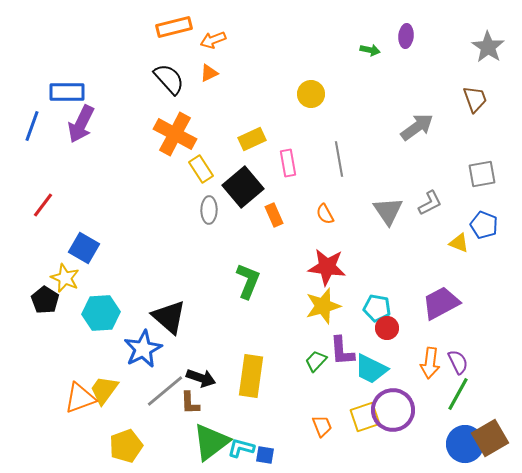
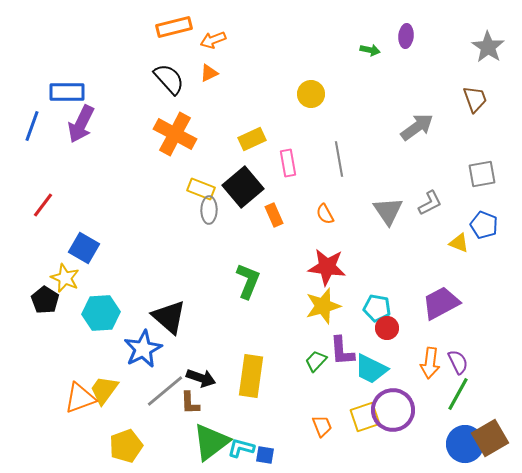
yellow rectangle at (201, 169): moved 20 px down; rotated 36 degrees counterclockwise
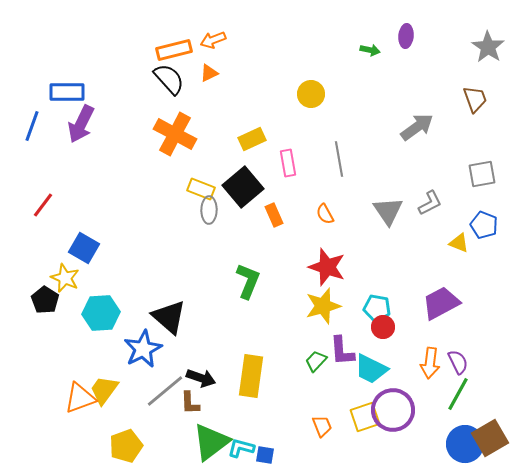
orange rectangle at (174, 27): moved 23 px down
red star at (327, 267): rotated 12 degrees clockwise
red circle at (387, 328): moved 4 px left, 1 px up
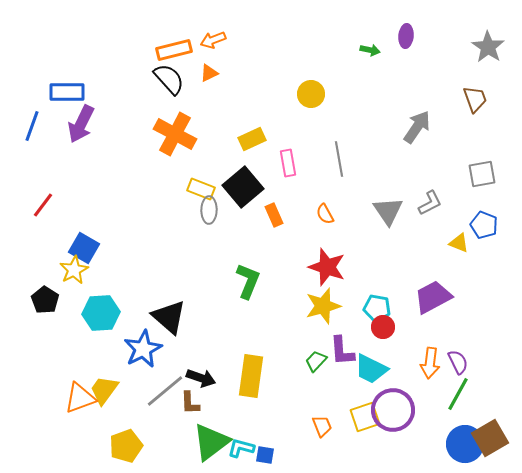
gray arrow at (417, 127): rotated 20 degrees counterclockwise
yellow star at (65, 278): moved 9 px right, 8 px up; rotated 20 degrees clockwise
purple trapezoid at (441, 303): moved 8 px left, 6 px up
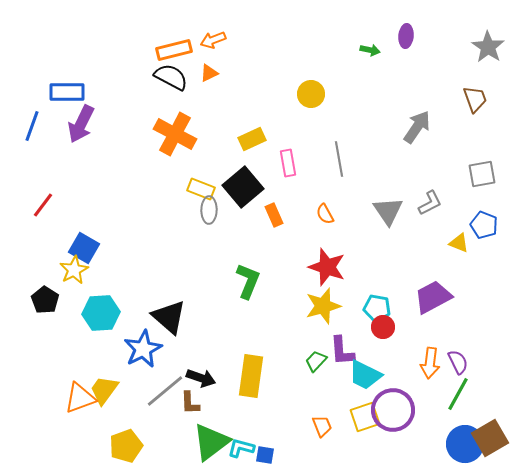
black semicircle at (169, 79): moved 2 px right, 2 px up; rotated 20 degrees counterclockwise
cyan trapezoid at (371, 369): moved 6 px left, 6 px down
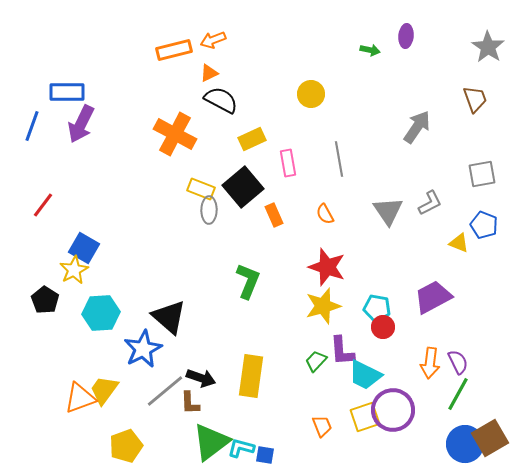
black semicircle at (171, 77): moved 50 px right, 23 px down
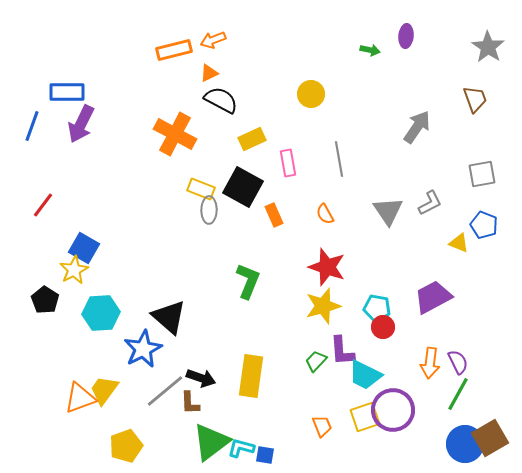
black square at (243, 187): rotated 21 degrees counterclockwise
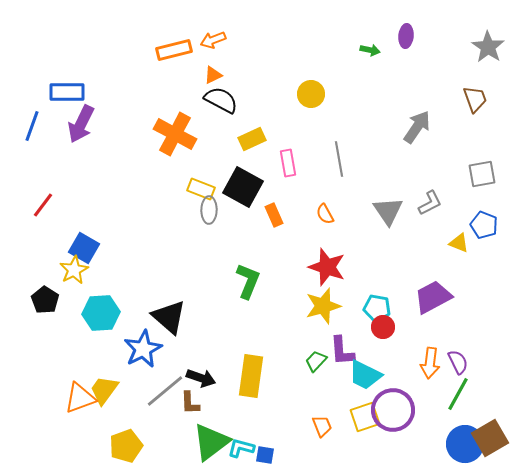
orange triangle at (209, 73): moved 4 px right, 2 px down
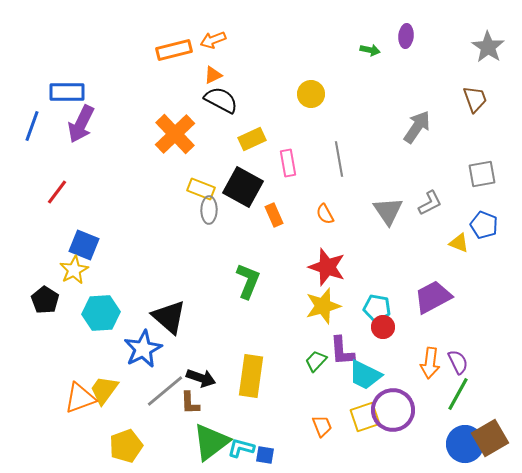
orange cross at (175, 134): rotated 18 degrees clockwise
red line at (43, 205): moved 14 px right, 13 px up
blue square at (84, 248): moved 3 px up; rotated 8 degrees counterclockwise
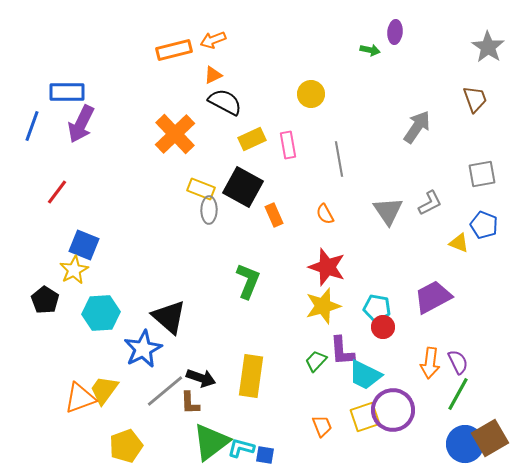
purple ellipse at (406, 36): moved 11 px left, 4 px up
black semicircle at (221, 100): moved 4 px right, 2 px down
pink rectangle at (288, 163): moved 18 px up
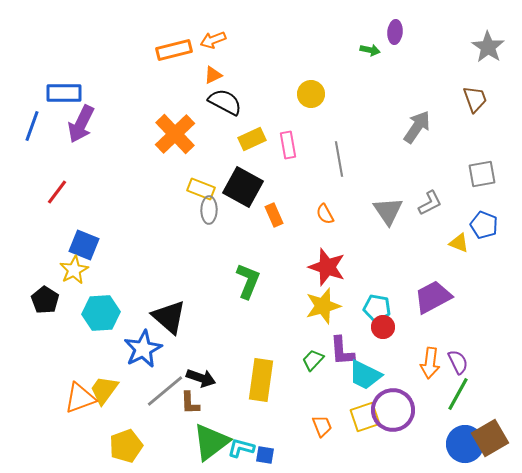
blue rectangle at (67, 92): moved 3 px left, 1 px down
green trapezoid at (316, 361): moved 3 px left, 1 px up
yellow rectangle at (251, 376): moved 10 px right, 4 px down
